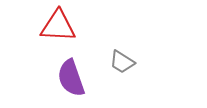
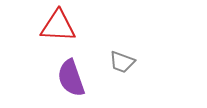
gray trapezoid: rotated 12 degrees counterclockwise
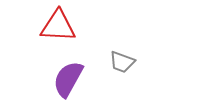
purple semicircle: moved 3 px left, 1 px down; rotated 48 degrees clockwise
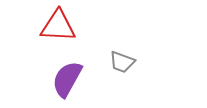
purple semicircle: moved 1 px left
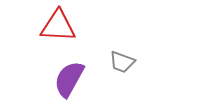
purple semicircle: moved 2 px right
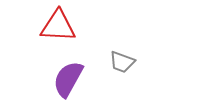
purple semicircle: moved 1 px left
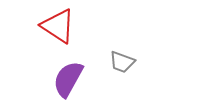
red triangle: rotated 30 degrees clockwise
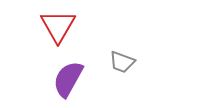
red triangle: rotated 27 degrees clockwise
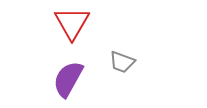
red triangle: moved 14 px right, 3 px up
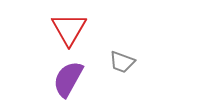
red triangle: moved 3 px left, 6 px down
